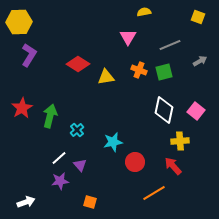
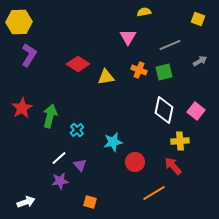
yellow square: moved 2 px down
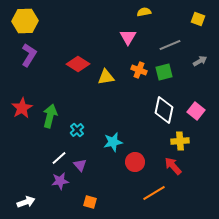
yellow hexagon: moved 6 px right, 1 px up
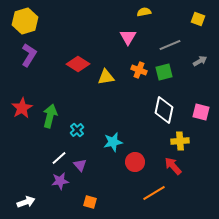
yellow hexagon: rotated 15 degrees counterclockwise
pink square: moved 5 px right, 1 px down; rotated 24 degrees counterclockwise
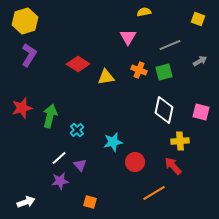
red star: rotated 15 degrees clockwise
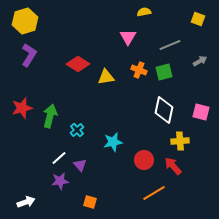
red circle: moved 9 px right, 2 px up
